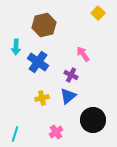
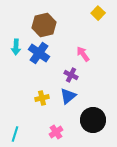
blue cross: moved 1 px right, 9 px up
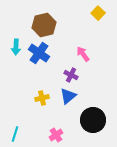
pink cross: moved 3 px down
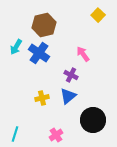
yellow square: moved 2 px down
cyan arrow: rotated 28 degrees clockwise
